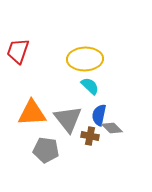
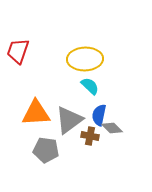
orange triangle: moved 4 px right
gray triangle: moved 1 px right, 1 px down; rotated 32 degrees clockwise
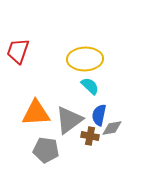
gray diamond: rotated 55 degrees counterclockwise
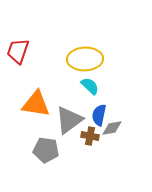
orange triangle: moved 9 px up; rotated 12 degrees clockwise
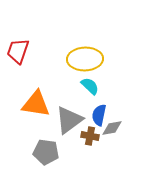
gray pentagon: moved 2 px down
